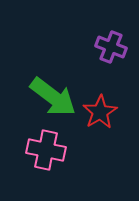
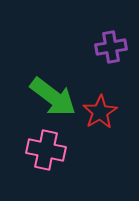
purple cross: rotated 32 degrees counterclockwise
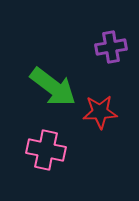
green arrow: moved 10 px up
red star: rotated 28 degrees clockwise
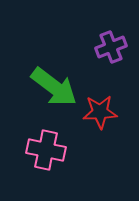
purple cross: rotated 12 degrees counterclockwise
green arrow: moved 1 px right
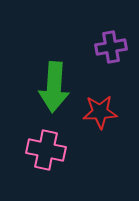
purple cross: rotated 12 degrees clockwise
green arrow: rotated 57 degrees clockwise
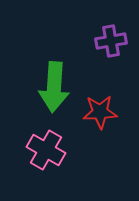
purple cross: moved 6 px up
pink cross: rotated 18 degrees clockwise
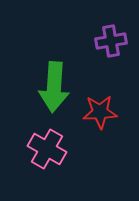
pink cross: moved 1 px right, 1 px up
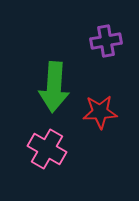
purple cross: moved 5 px left
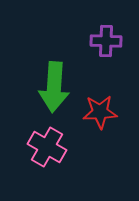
purple cross: rotated 12 degrees clockwise
pink cross: moved 2 px up
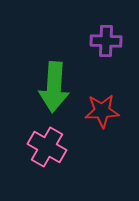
red star: moved 2 px right, 1 px up
